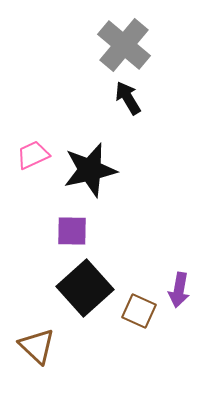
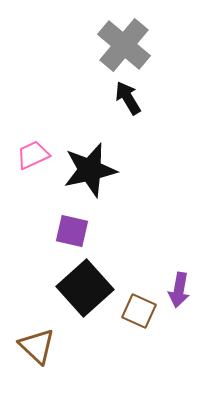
purple square: rotated 12 degrees clockwise
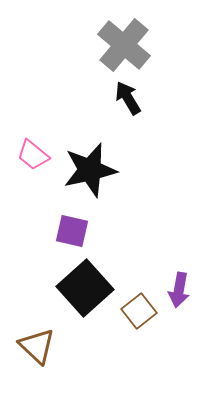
pink trapezoid: rotated 116 degrees counterclockwise
brown square: rotated 28 degrees clockwise
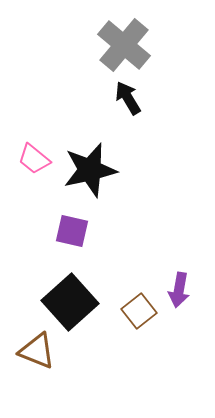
pink trapezoid: moved 1 px right, 4 px down
black square: moved 15 px left, 14 px down
brown triangle: moved 5 px down; rotated 21 degrees counterclockwise
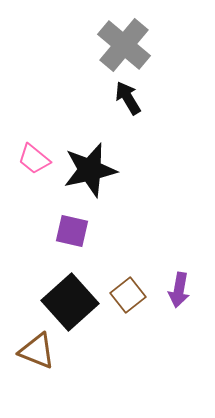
brown square: moved 11 px left, 16 px up
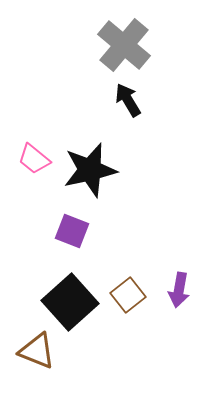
black arrow: moved 2 px down
purple square: rotated 8 degrees clockwise
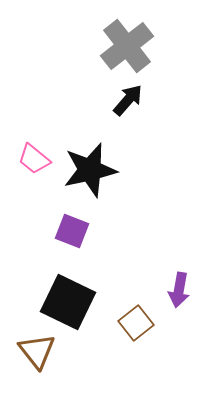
gray cross: moved 3 px right, 1 px down; rotated 12 degrees clockwise
black arrow: rotated 72 degrees clockwise
brown square: moved 8 px right, 28 px down
black square: moved 2 px left; rotated 22 degrees counterclockwise
brown triangle: rotated 30 degrees clockwise
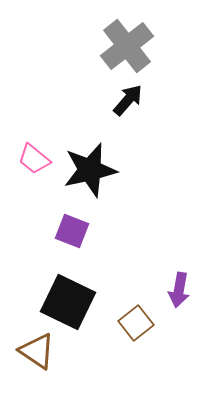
brown triangle: rotated 18 degrees counterclockwise
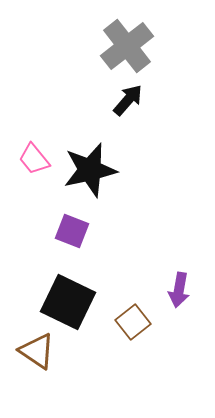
pink trapezoid: rotated 12 degrees clockwise
brown square: moved 3 px left, 1 px up
